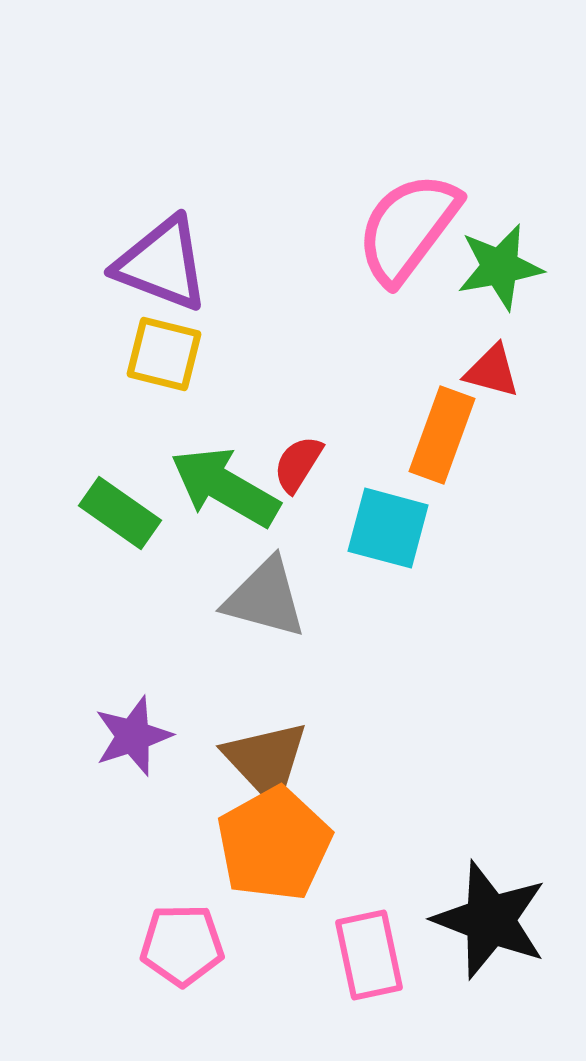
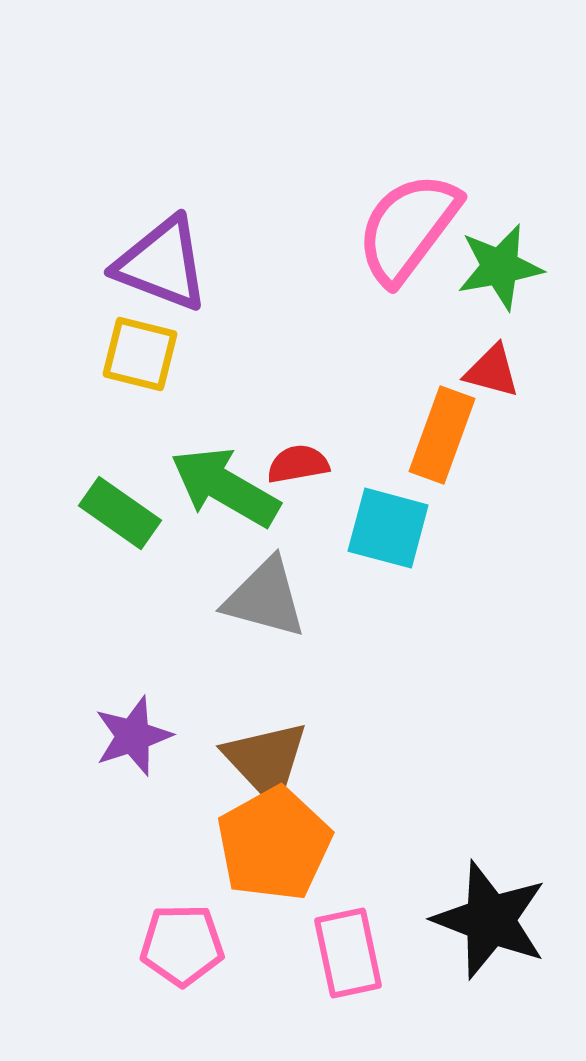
yellow square: moved 24 px left
red semicircle: rotated 48 degrees clockwise
pink rectangle: moved 21 px left, 2 px up
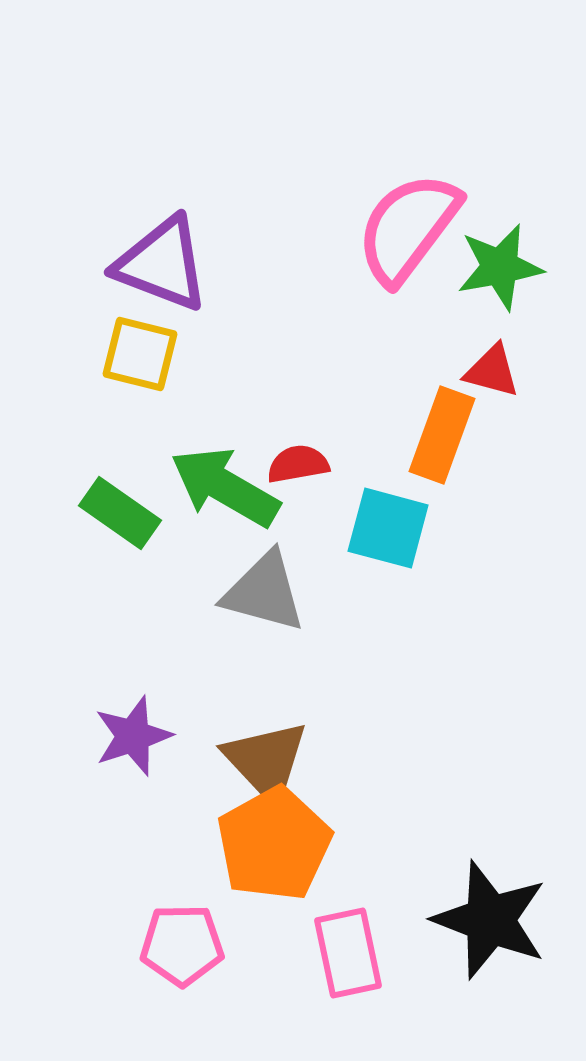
gray triangle: moved 1 px left, 6 px up
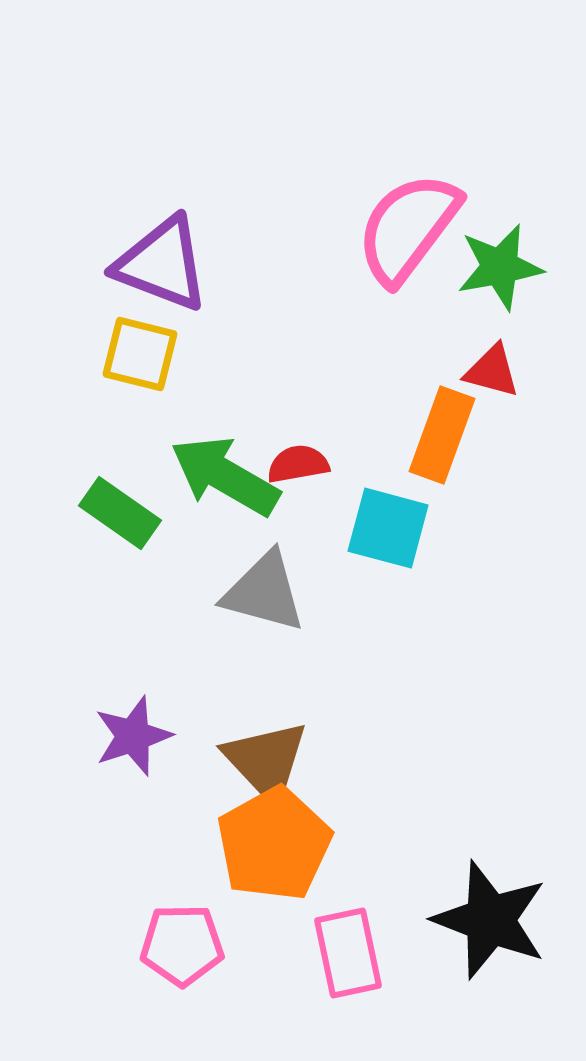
green arrow: moved 11 px up
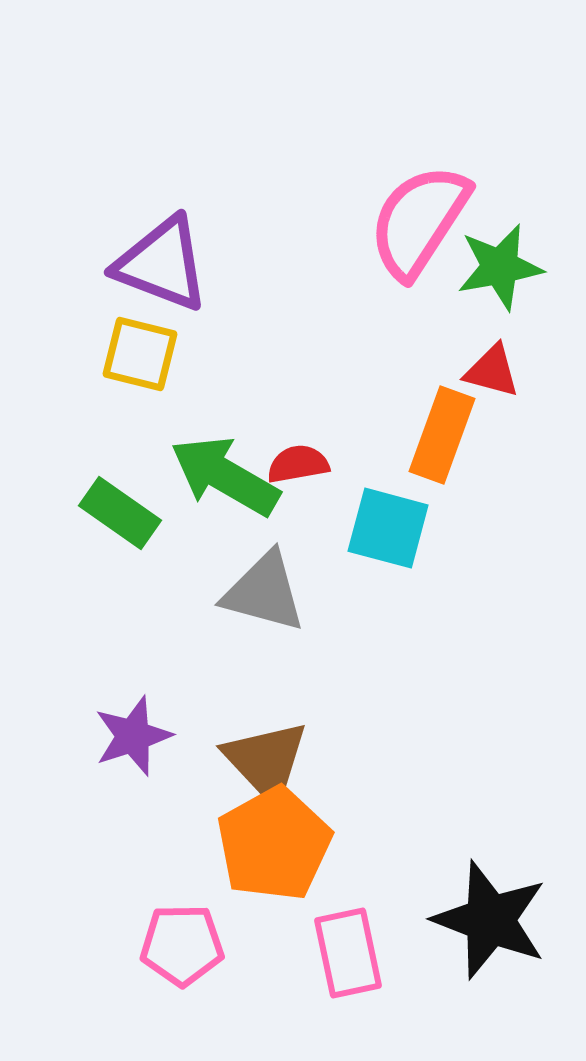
pink semicircle: moved 11 px right, 7 px up; rotated 4 degrees counterclockwise
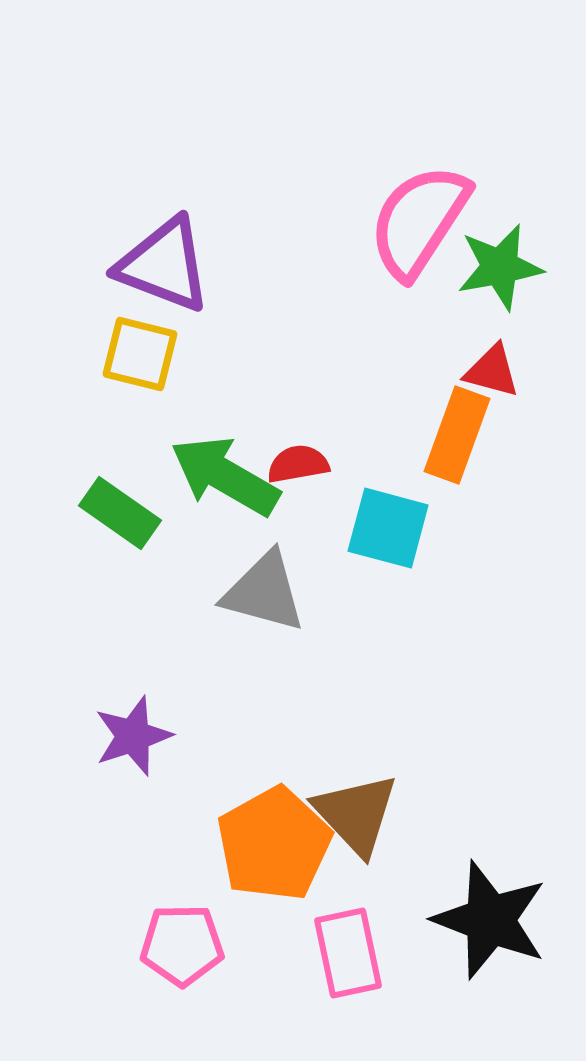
purple triangle: moved 2 px right, 1 px down
orange rectangle: moved 15 px right
brown triangle: moved 90 px right, 53 px down
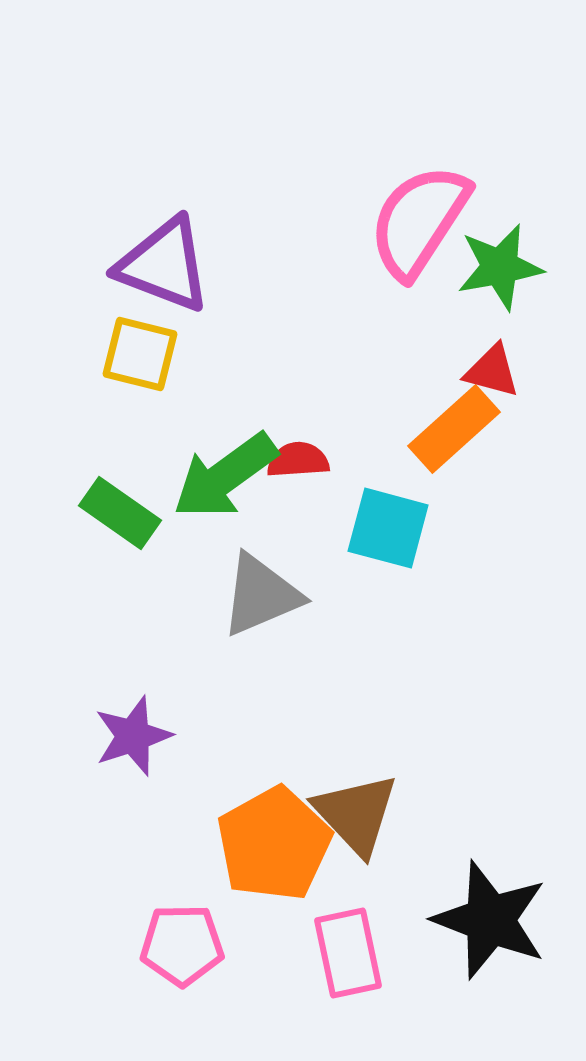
orange rectangle: moved 3 px left, 6 px up; rotated 28 degrees clockwise
red semicircle: moved 4 px up; rotated 6 degrees clockwise
green arrow: rotated 66 degrees counterclockwise
gray triangle: moved 3 px left, 3 px down; rotated 38 degrees counterclockwise
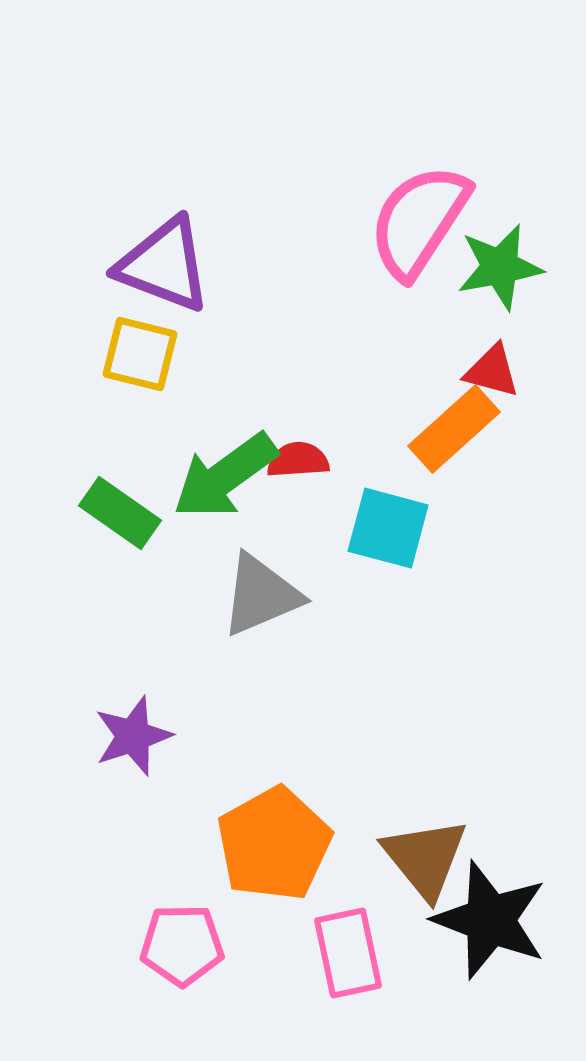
brown triangle: moved 69 px right, 44 px down; rotated 4 degrees clockwise
